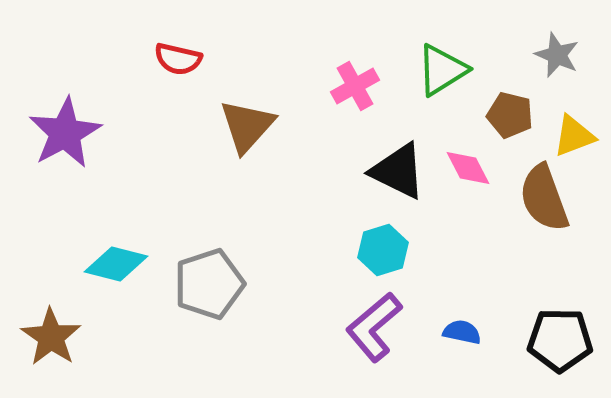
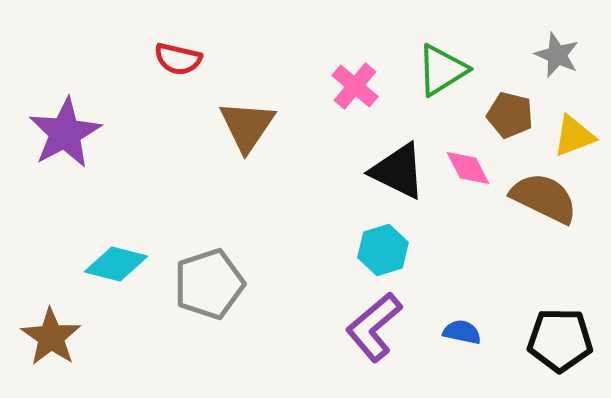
pink cross: rotated 21 degrees counterclockwise
brown triangle: rotated 8 degrees counterclockwise
brown semicircle: rotated 136 degrees clockwise
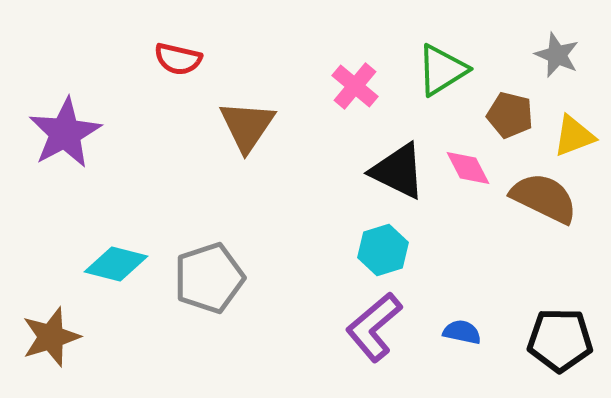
gray pentagon: moved 6 px up
brown star: rotated 20 degrees clockwise
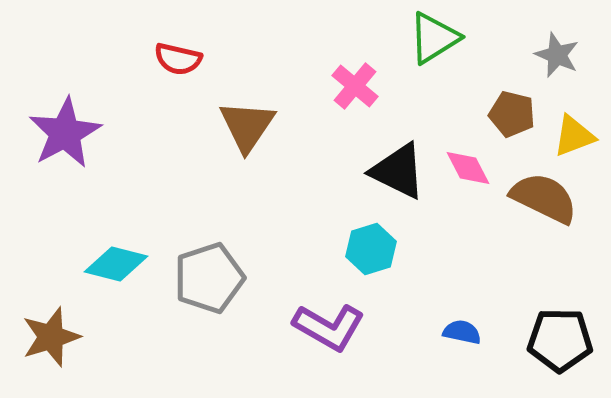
green triangle: moved 8 px left, 32 px up
brown pentagon: moved 2 px right, 1 px up
cyan hexagon: moved 12 px left, 1 px up
purple L-shape: moved 45 px left; rotated 110 degrees counterclockwise
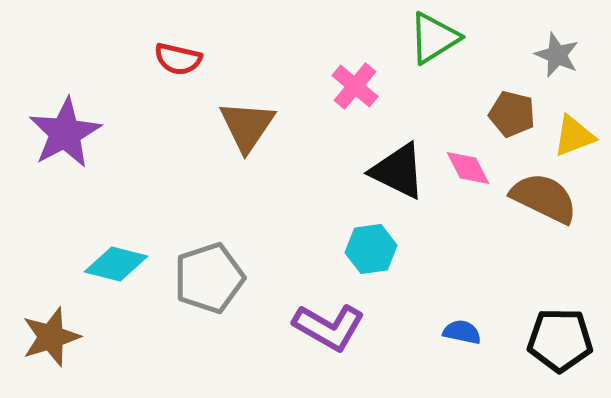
cyan hexagon: rotated 9 degrees clockwise
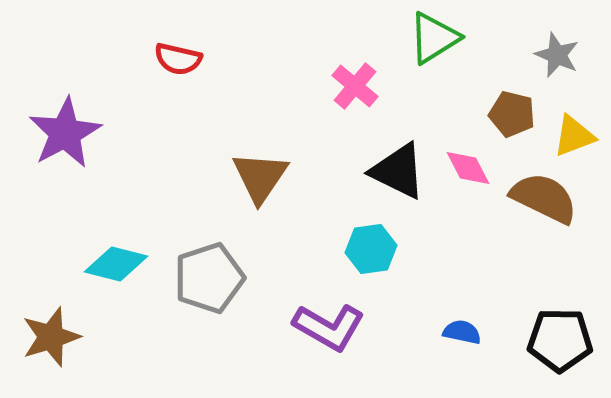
brown triangle: moved 13 px right, 51 px down
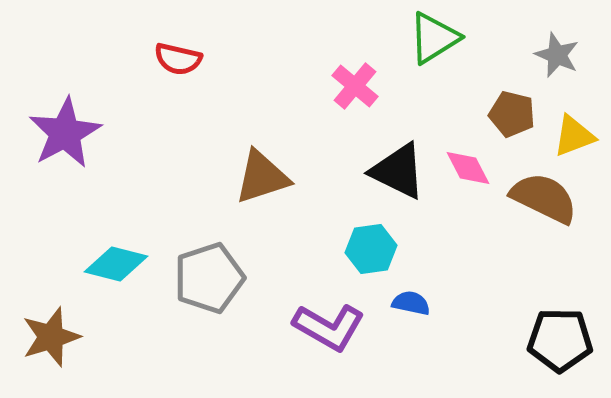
brown triangle: moved 2 px right; rotated 38 degrees clockwise
blue semicircle: moved 51 px left, 29 px up
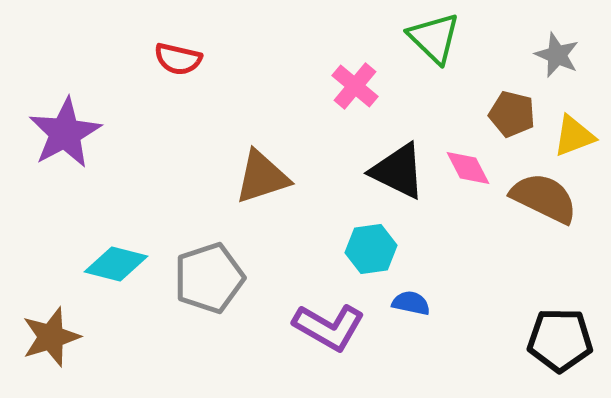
green triangle: rotated 44 degrees counterclockwise
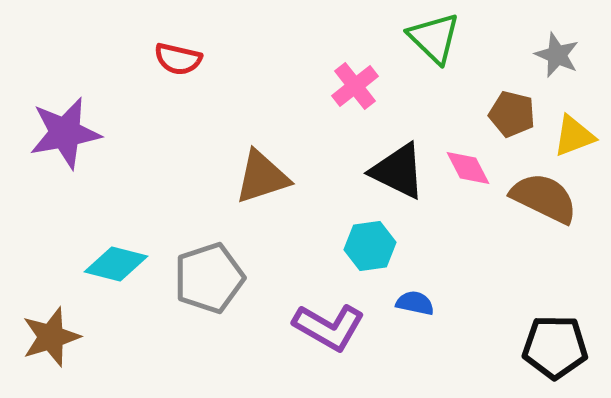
pink cross: rotated 12 degrees clockwise
purple star: rotated 18 degrees clockwise
cyan hexagon: moved 1 px left, 3 px up
blue semicircle: moved 4 px right
black pentagon: moved 5 px left, 7 px down
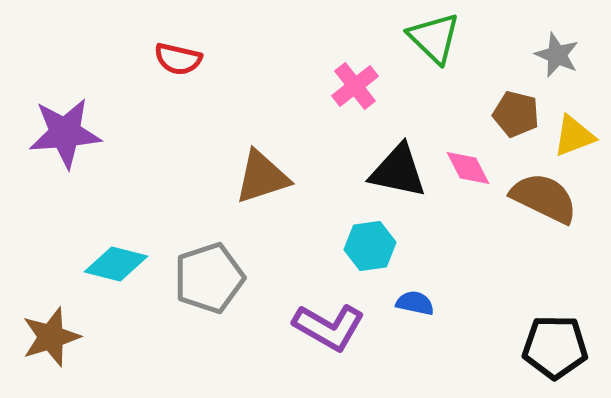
brown pentagon: moved 4 px right
purple star: rotated 6 degrees clockwise
black triangle: rotated 14 degrees counterclockwise
